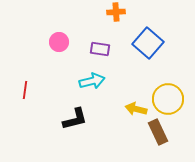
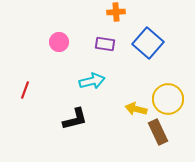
purple rectangle: moved 5 px right, 5 px up
red line: rotated 12 degrees clockwise
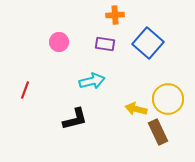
orange cross: moved 1 px left, 3 px down
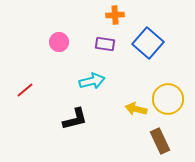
red line: rotated 30 degrees clockwise
brown rectangle: moved 2 px right, 9 px down
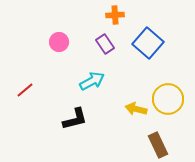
purple rectangle: rotated 48 degrees clockwise
cyan arrow: rotated 15 degrees counterclockwise
brown rectangle: moved 2 px left, 4 px down
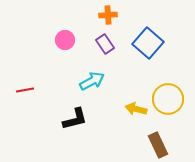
orange cross: moved 7 px left
pink circle: moved 6 px right, 2 px up
red line: rotated 30 degrees clockwise
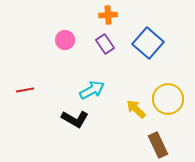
cyan arrow: moved 9 px down
yellow arrow: rotated 30 degrees clockwise
black L-shape: rotated 44 degrees clockwise
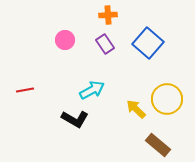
yellow circle: moved 1 px left
brown rectangle: rotated 25 degrees counterclockwise
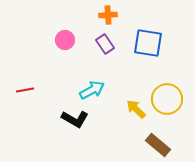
blue square: rotated 32 degrees counterclockwise
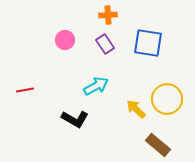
cyan arrow: moved 4 px right, 4 px up
